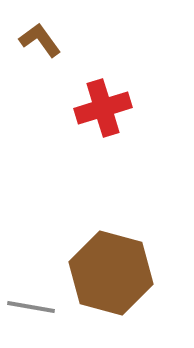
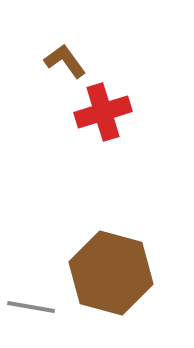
brown L-shape: moved 25 px right, 21 px down
red cross: moved 4 px down
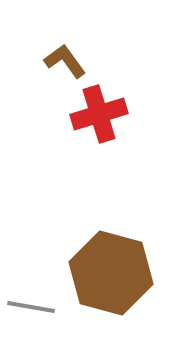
red cross: moved 4 px left, 2 px down
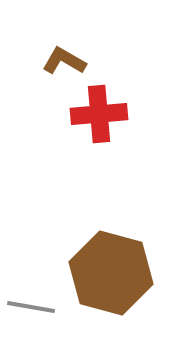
brown L-shape: moved 1 px left; rotated 24 degrees counterclockwise
red cross: rotated 12 degrees clockwise
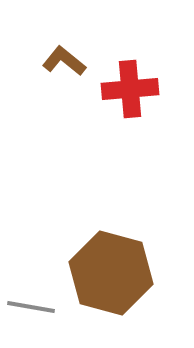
brown L-shape: rotated 9 degrees clockwise
red cross: moved 31 px right, 25 px up
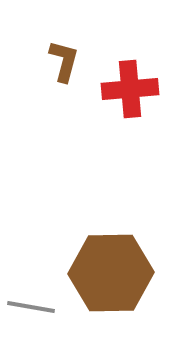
brown L-shape: rotated 66 degrees clockwise
brown hexagon: rotated 16 degrees counterclockwise
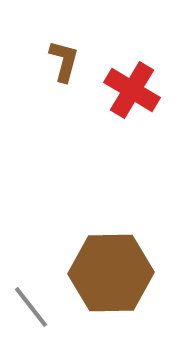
red cross: moved 2 px right, 1 px down; rotated 36 degrees clockwise
gray line: rotated 42 degrees clockwise
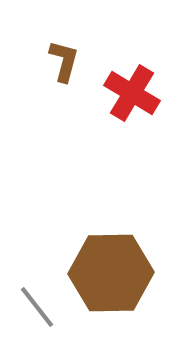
red cross: moved 3 px down
gray line: moved 6 px right
